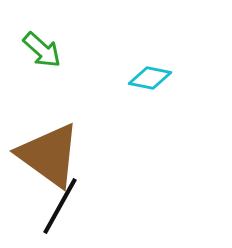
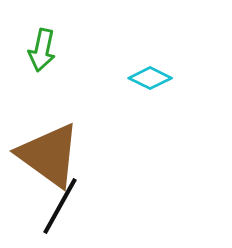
green arrow: rotated 60 degrees clockwise
cyan diamond: rotated 15 degrees clockwise
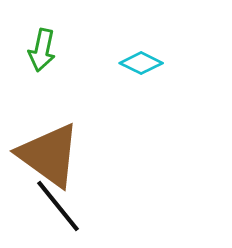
cyan diamond: moved 9 px left, 15 px up
black line: moved 2 px left; rotated 68 degrees counterclockwise
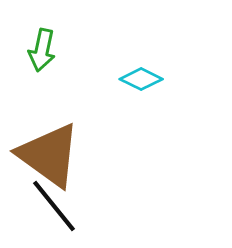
cyan diamond: moved 16 px down
black line: moved 4 px left
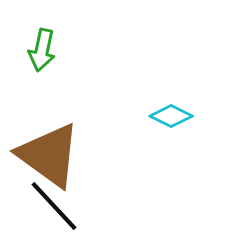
cyan diamond: moved 30 px right, 37 px down
black line: rotated 4 degrees counterclockwise
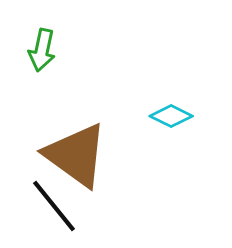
brown triangle: moved 27 px right
black line: rotated 4 degrees clockwise
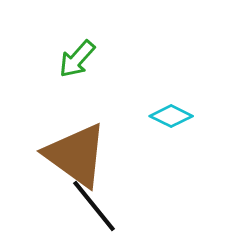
green arrow: moved 35 px right, 9 px down; rotated 30 degrees clockwise
black line: moved 40 px right
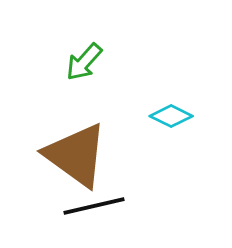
green arrow: moved 7 px right, 3 px down
black line: rotated 64 degrees counterclockwise
